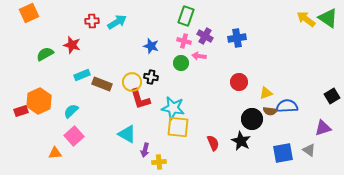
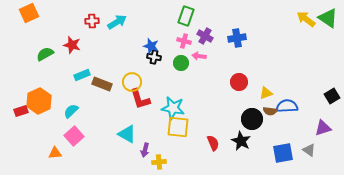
black cross: moved 3 px right, 20 px up
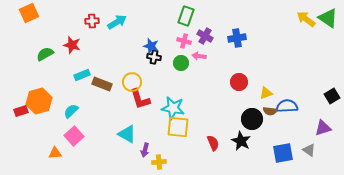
orange hexagon: rotated 10 degrees clockwise
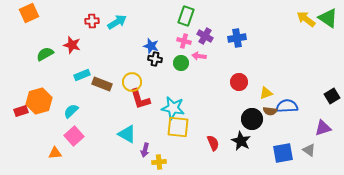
black cross: moved 1 px right, 2 px down
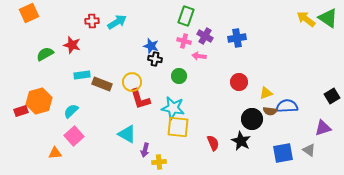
green circle: moved 2 px left, 13 px down
cyan rectangle: rotated 14 degrees clockwise
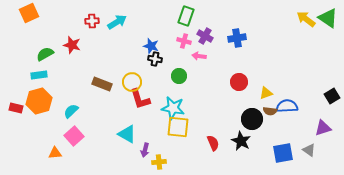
cyan rectangle: moved 43 px left
red rectangle: moved 5 px left, 3 px up; rotated 32 degrees clockwise
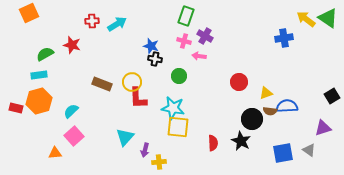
cyan arrow: moved 2 px down
blue cross: moved 47 px right
red L-shape: moved 2 px left, 1 px up; rotated 15 degrees clockwise
cyan triangle: moved 2 px left, 3 px down; rotated 42 degrees clockwise
red semicircle: rotated 21 degrees clockwise
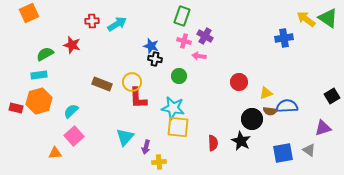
green rectangle: moved 4 px left
purple arrow: moved 1 px right, 3 px up
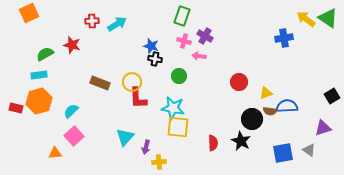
brown rectangle: moved 2 px left, 1 px up
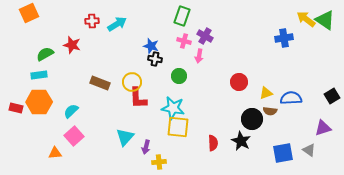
green triangle: moved 3 px left, 2 px down
pink arrow: rotated 88 degrees counterclockwise
orange hexagon: moved 1 px down; rotated 15 degrees clockwise
blue semicircle: moved 4 px right, 8 px up
